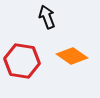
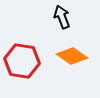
black arrow: moved 15 px right
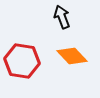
orange diamond: rotated 12 degrees clockwise
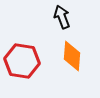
orange diamond: rotated 48 degrees clockwise
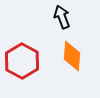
red hexagon: rotated 20 degrees clockwise
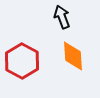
orange diamond: moved 1 px right; rotated 8 degrees counterclockwise
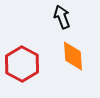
red hexagon: moved 3 px down
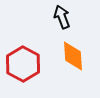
red hexagon: moved 1 px right
